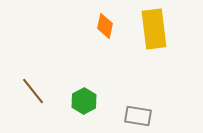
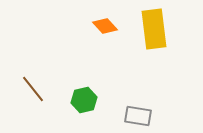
orange diamond: rotated 55 degrees counterclockwise
brown line: moved 2 px up
green hexagon: moved 1 px up; rotated 15 degrees clockwise
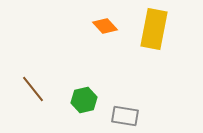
yellow rectangle: rotated 18 degrees clockwise
gray rectangle: moved 13 px left
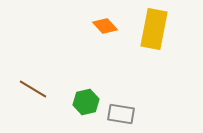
brown line: rotated 20 degrees counterclockwise
green hexagon: moved 2 px right, 2 px down
gray rectangle: moved 4 px left, 2 px up
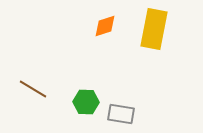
orange diamond: rotated 65 degrees counterclockwise
green hexagon: rotated 15 degrees clockwise
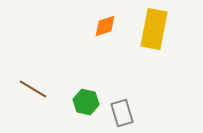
green hexagon: rotated 10 degrees clockwise
gray rectangle: moved 1 px right, 1 px up; rotated 64 degrees clockwise
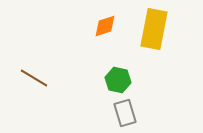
brown line: moved 1 px right, 11 px up
green hexagon: moved 32 px right, 22 px up
gray rectangle: moved 3 px right
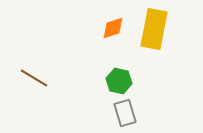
orange diamond: moved 8 px right, 2 px down
green hexagon: moved 1 px right, 1 px down
